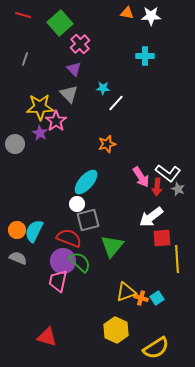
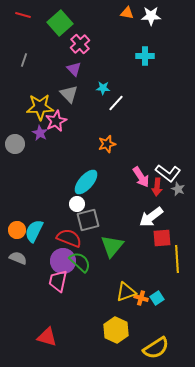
gray line: moved 1 px left, 1 px down
pink star: rotated 10 degrees clockwise
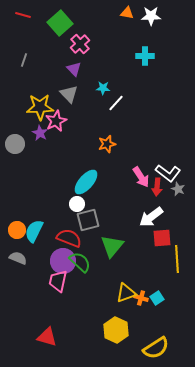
yellow triangle: moved 1 px down
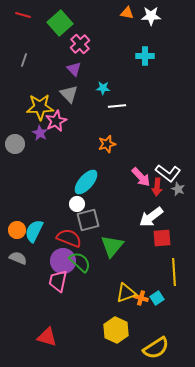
white line: moved 1 px right, 3 px down; rotated 42 degrees clockwise
pink arrow: rotated 10 degrees counterclockwise
yellow line: moved 3 px left, 13 px down
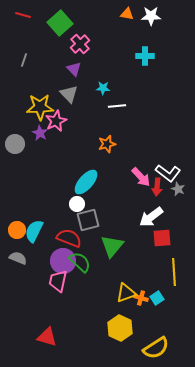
orange triangle: moved 1 px down
yellow hexagon: moved 4 px right, 2 px up
